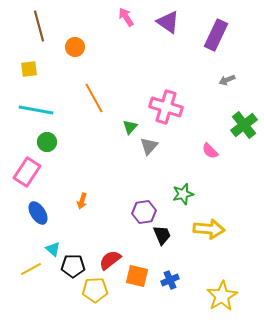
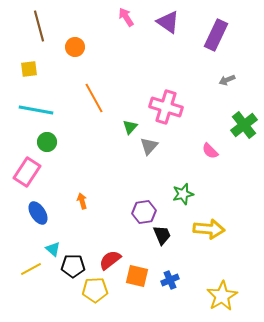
orange arrow: rotated 147 degrees clockwise
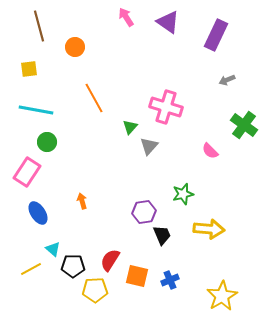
green cross: rotated 16 degrees counterclockwise
red semicircle: rotated 20 degrees counterclockwise
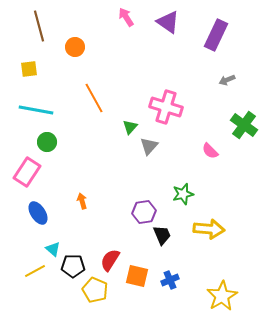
yellow line: moved 4 px right, 2 px down
yellow pentagon: rotated 25 degrees clockwise
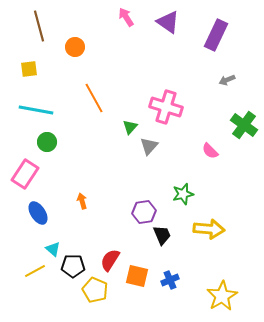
pink rectangle: moved 2 px left, 2 px down
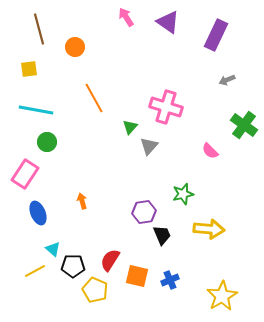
brown line: moved 3 px down
blue ellipse: rotated 10 degrees clockwise
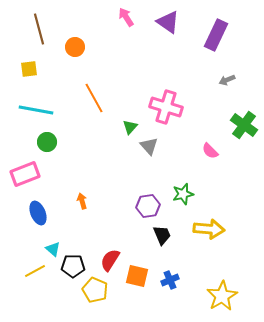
gray triangle: rotated 24 degrees counterclockwise
pink rectangle: rotated 36 degrees clockwise
purple hexagon: moved 4 px right, 6 px up
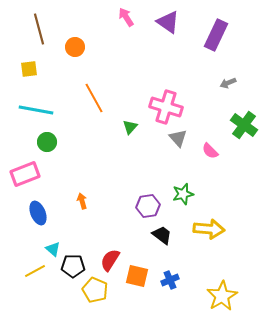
gray arrow: moved 1 px right, 3 px down
gray triangle: moved 29 px right, 8 px up
black trapezoid: rotated 30 degrees counterclockwise
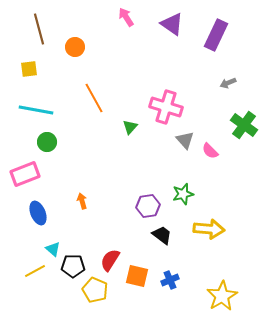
purple triangle: moved 4 px right, 2 px down
gray triangle: moved 7 px right, 2 px down
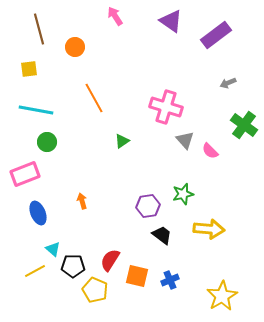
pink arrow: moved 11 px left, 1 px up
purple triangle: moved 1 px left, 3 px up
purple rectangle: rotated 28 degrees clockwise
green triangle: moved 8 px left, 14 px down; rotated 14 degrees clockwise
